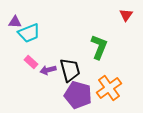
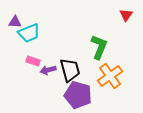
pink rectangle: moved 2 px right, 1 px up; rotated 24 degrees counterclockwise
orange cross: moved 1 px right, 12 px up
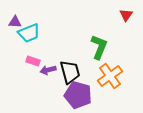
black trapezoid: moved 2 px down
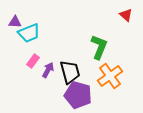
red triangle: rotated 24 degrees counterclockwise
pink rectangle: rotated 72 degrees counterclockwise
purple arrow: rotated 133 degrees clockwise
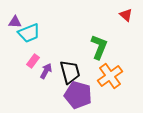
purple arrow: moved 2 px left, 1 px down
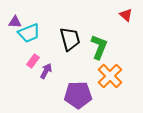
black trapezoid: moved 33 px up
orange cross: rotated 10 degrees counterclockwise
purple pentagon: rotated 16 degrees counterclockwise
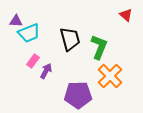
purple triangle: moved 1 px right, 1 px up
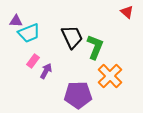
red triangle: moved 1 px right, 3 px up
black trapezoid: moved 2 px right, 2 px up; rotated 10 degrees counterclockwise
green L-shape: moved 4 px left
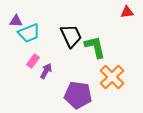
red triangle: rotated 48 degrees counterclockwise
black trapezoid: moved 1 px left, 1 px up
green L-shape: rotated 35 degrees counterclockwise
orange cross: moved 2 px right, 1 px down
purple pentagon: rotated 8 degrees clockwise
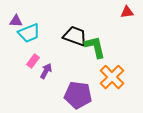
black trapezoid: moved 4 px right; rotated 45 degrees counterclockwise
